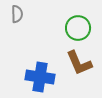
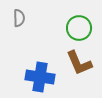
gray semicircle: moved 2 px right, 4 px down
green circle: moved 1 px right
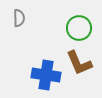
blue cross: moved 6 px right, 2 px up
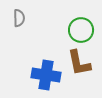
green circle: moved 2 px right, 2 px down
brown L-shape: rotated 12 degrees clockwise
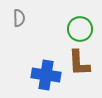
green circle: moved 1 px left, 1 px up
brown L-shape: rotated 8 degrees clockwise
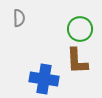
brown L-shape: moved 2 px left, 2 px up
blue cross: moved 2 px left, 4 px down
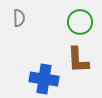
green circle: moved 7 px up
brown L-shape: moved 1 px right, 1 px up
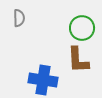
green circle: moved 2 px right, 6 px down
blue cross: moved 1 px left, 1 px down
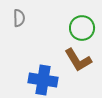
brown L-shape: rotated 28 degrees counterclockwise
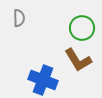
blue cross: rotated 12 degrees clockwise
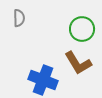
green circle: moved 1 px down
brown L-shape: moved 3 px down
